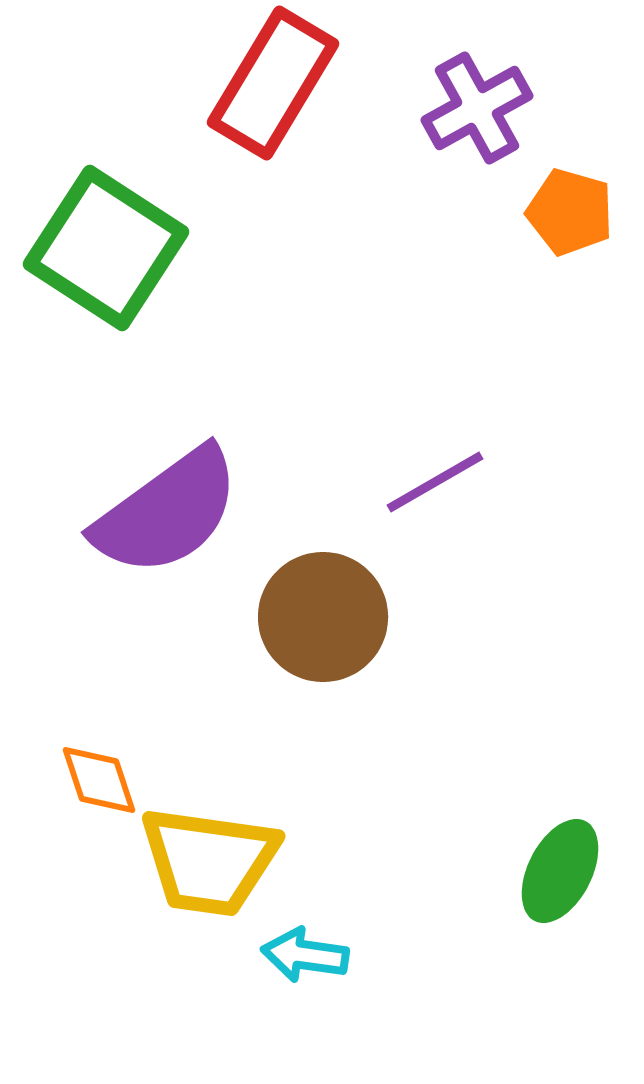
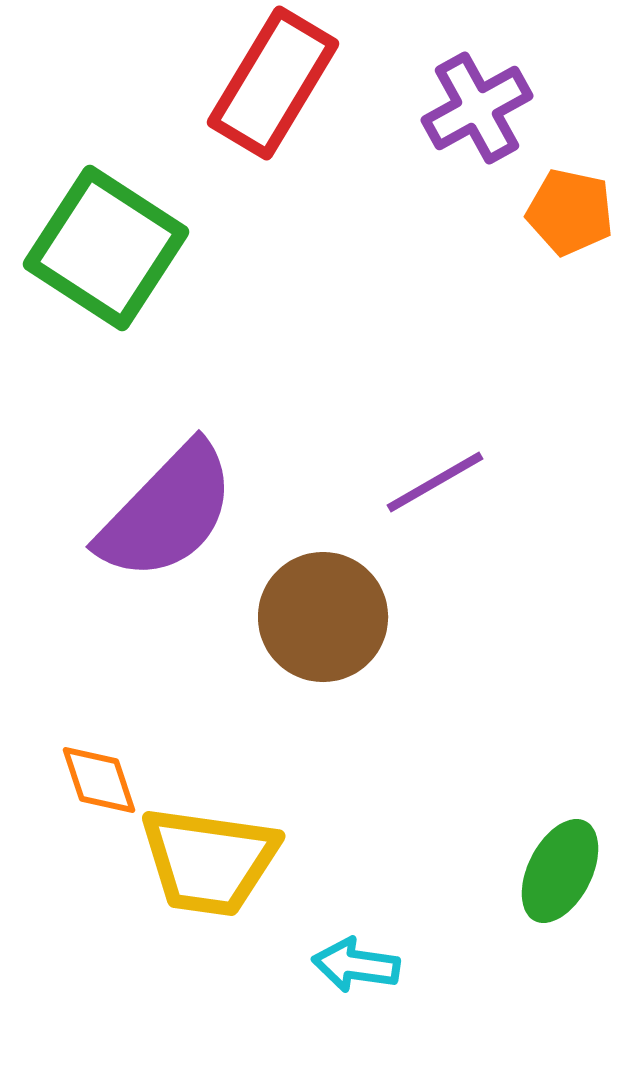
orange pentagon: rotated 4 degrees counterclockwise
purple semicircle: rotated 10 degrees counterclockwise
cyan arrow: moved 51 px right, 10 px down
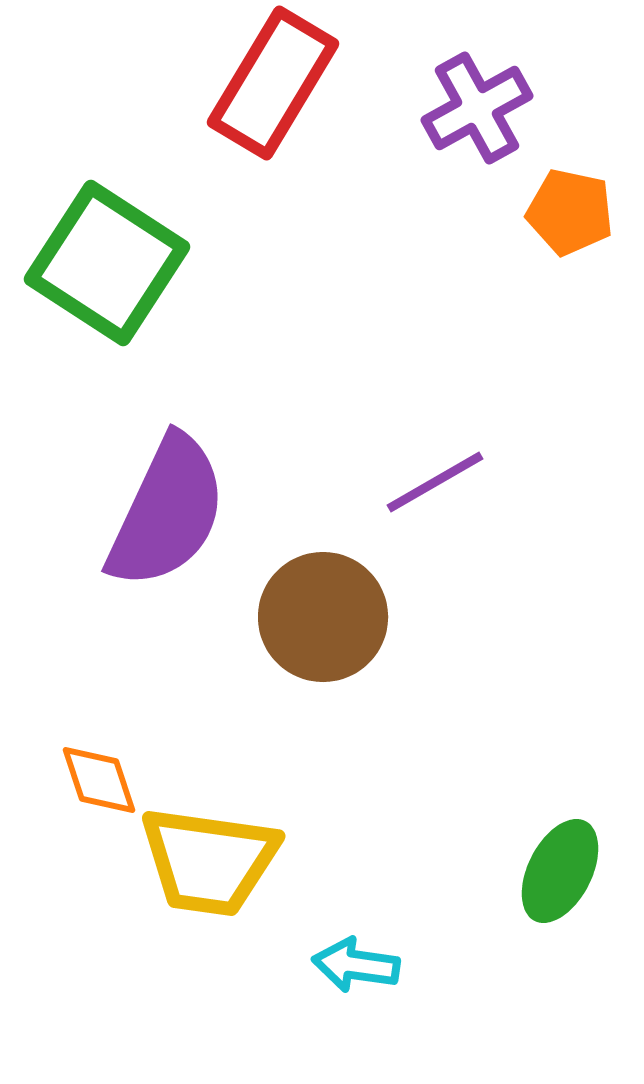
green square: moved 1 px right, 15 px down
purple semicircle: rotated 19 degrees counterclockwise
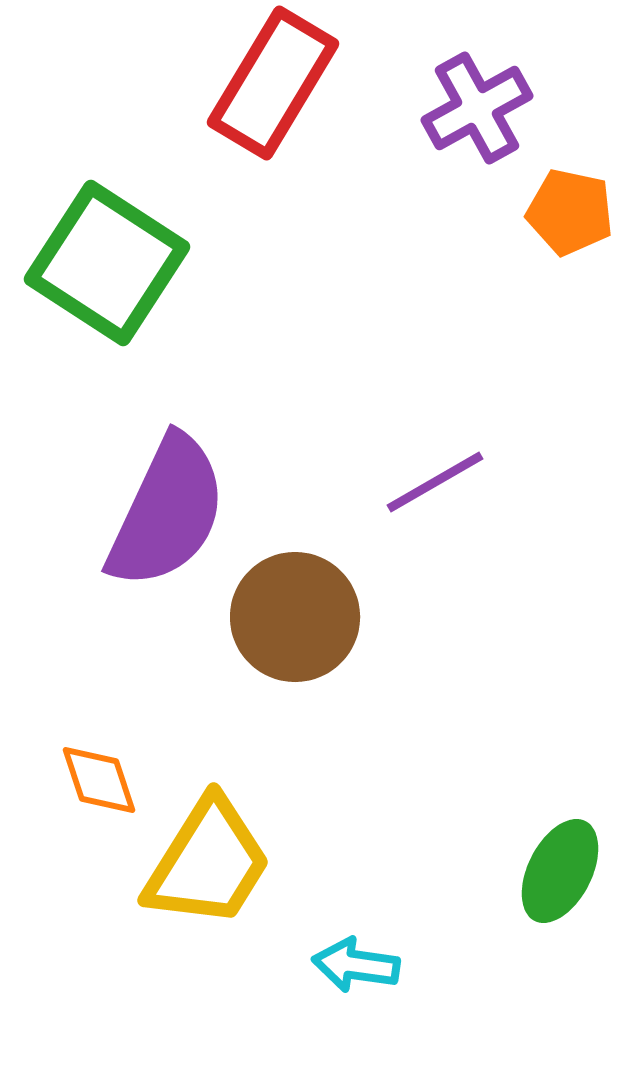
brown circle: moved 28 px left
yellow trapezoid: moved 1 px left, 2 px down; rotated 66 degrees counterclockwise
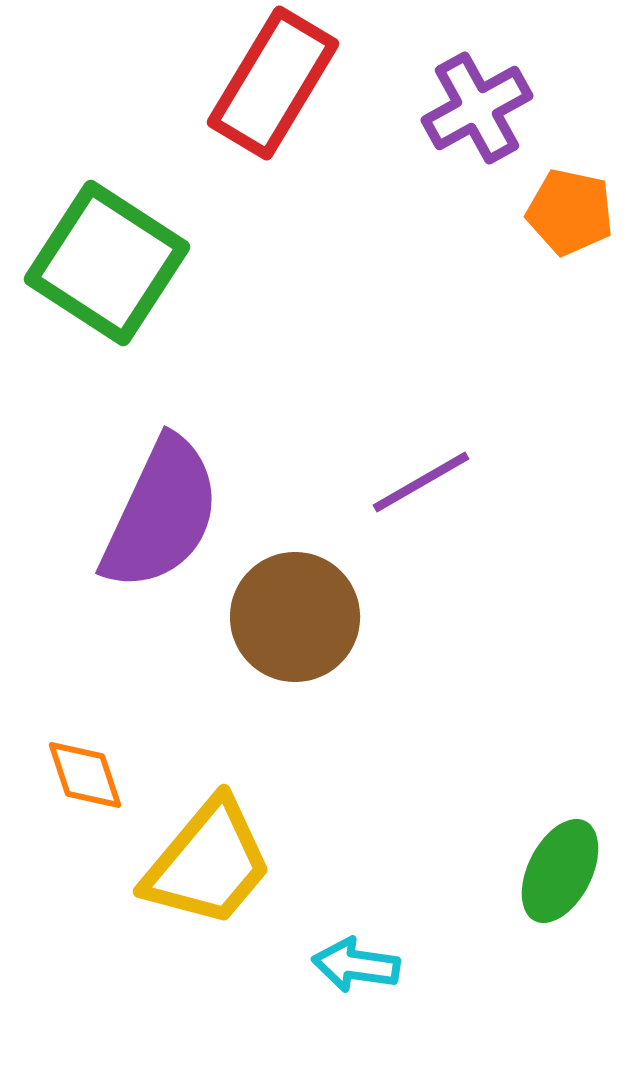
purple line: moved 14 px left
purple semicircle: moved 6 px left, 2 px down
orange diamond: moved 14 px left, 5 px up
yellow trapezoid: rotated 8 degrees clockwise
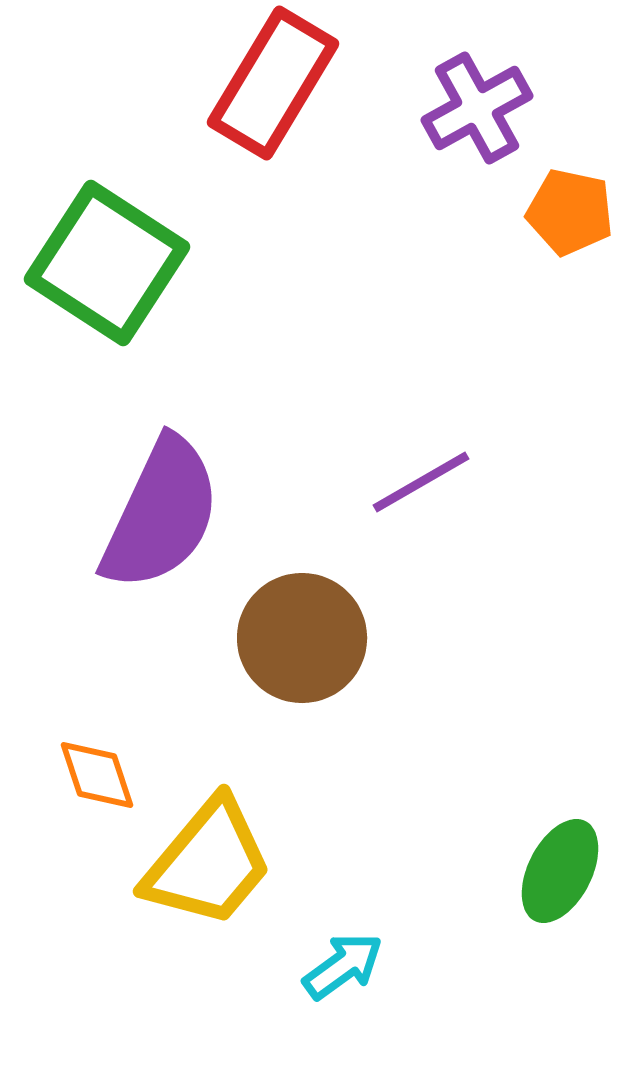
brown circle: moved 7 px right, 21 px down
orange diamond: moved 12 px right
cyan arrow: moved 13 px left, 1 px down; rotated 136 degrees clockwise
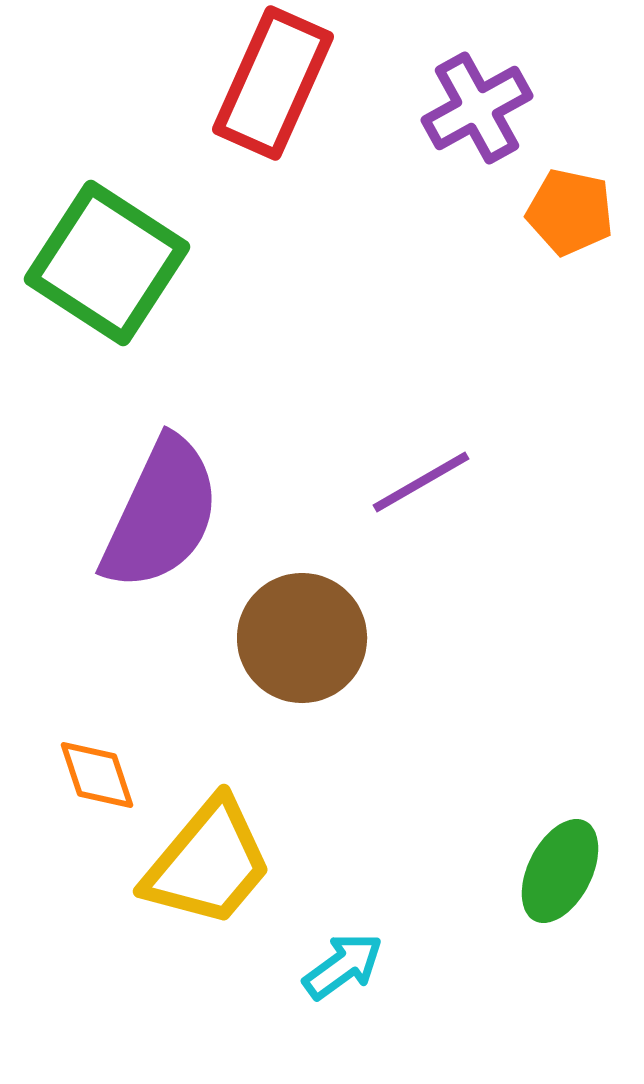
red rectangle: rotated 7 degrees counterclockwise
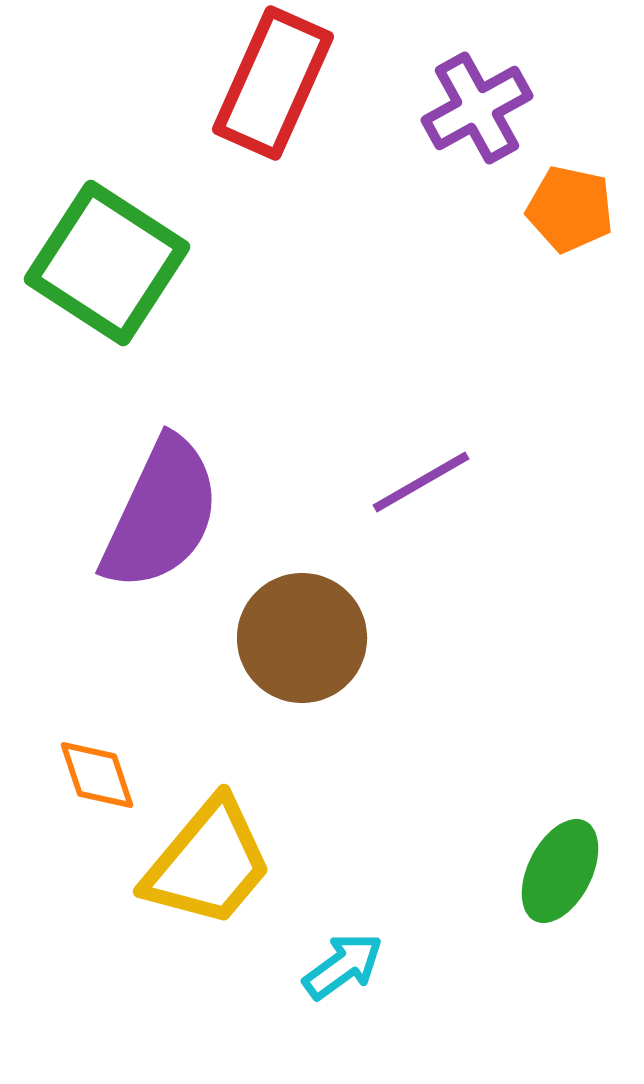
orange pentagon: moved 3 px up
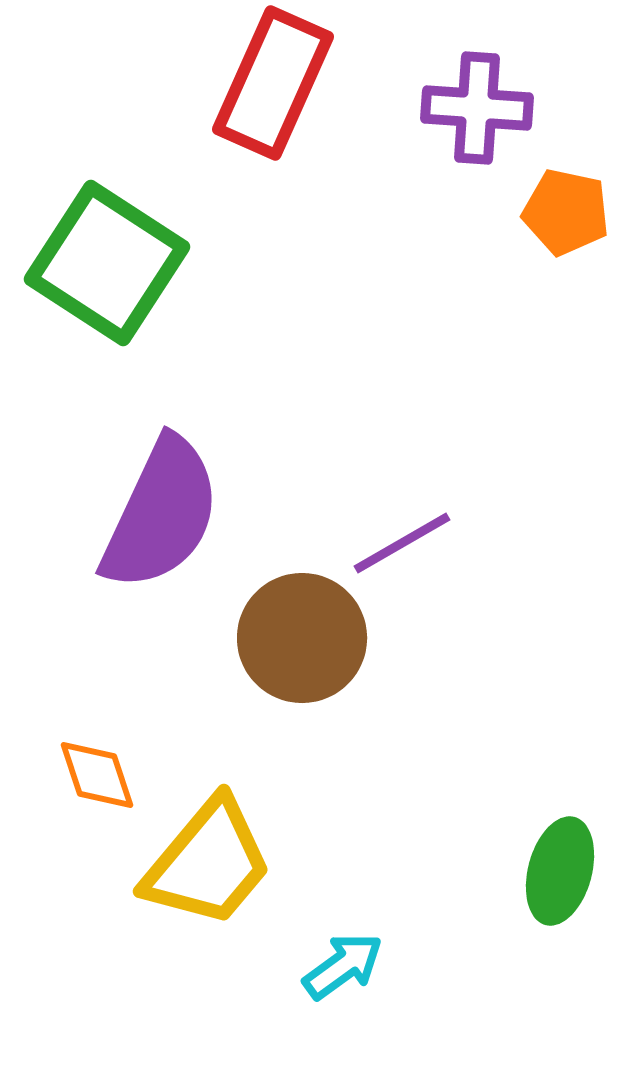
purple cross: rotated 33 degrees clockwise
orange pentagon: moved 4 px left, 3 px down
purple line: moved 19 px left, 61 px down
green ellipse: rotated 12 degrees counterclockwise
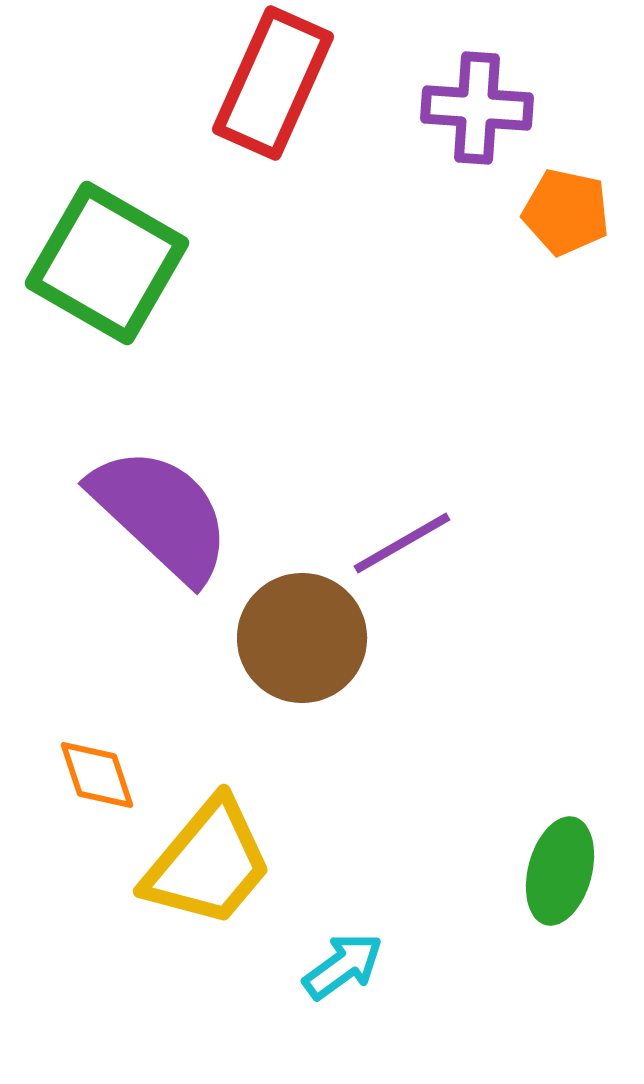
green square: rotated 3 degrees counterclockwise
purple semicircle: rotated 72 degrees counterclockwise
